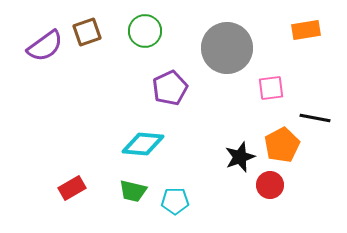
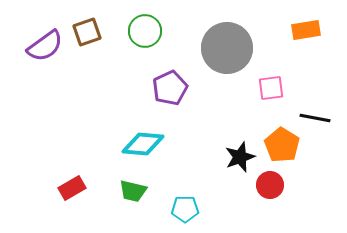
orange pentagon: rotated 12 degrees counterclockwise
cyan pentagon: moved 10 px right, 8 px down
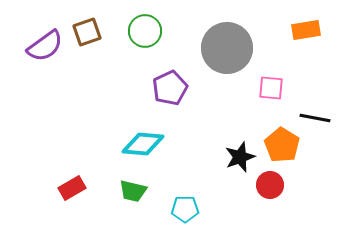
pink square: rotated 12 degrees clockwise
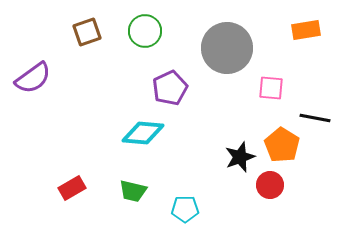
purple semicircle: moved 12 px left, 32 px down
cyan diamond: moved 11 px up
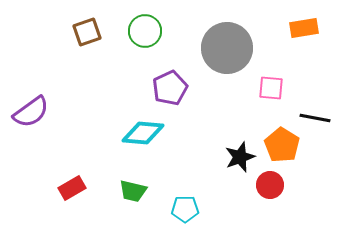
orange rectangle: moved 2 px left, 2 px up
purple semicircle: moved 2 px left, 34 px down
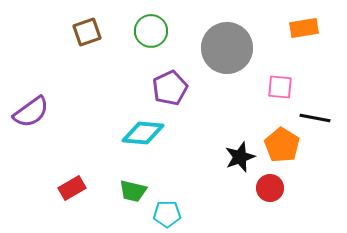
green circle: moved 6 px right
pink square: moved 9 px right, 1 px up
red circle: moved 3 px down
cyan pentagon: moved 18 px left, 5 px down
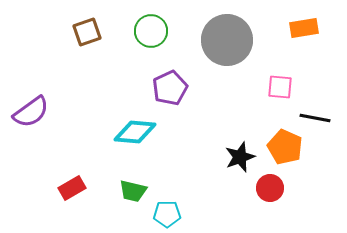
gray circle: moved 8 px up
cyan diamond: moved 8 px left, 1 px up
orange pentagon: moved 3 px right, 2 px down; rotated 8 degrees counterclockwise
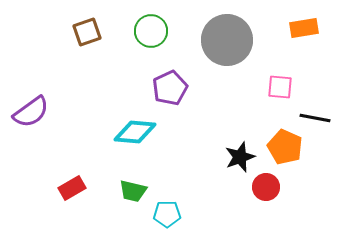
red circle: moved 4 px left, 1 px up
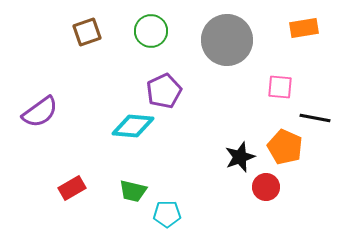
purple pentagon: moved 6 px left, 3 px down
purple semicircle: moved 9 px right
cyan diamond: moved 2 px left, 6 px up
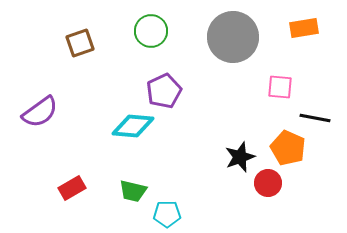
brown square: moved 7 px left, 11 px down
gray circle: moved 6 px right, 3 px up
orange pentagon: moved 3 px right, 1 px down
red circle: moved 2 px right, 4 px up
